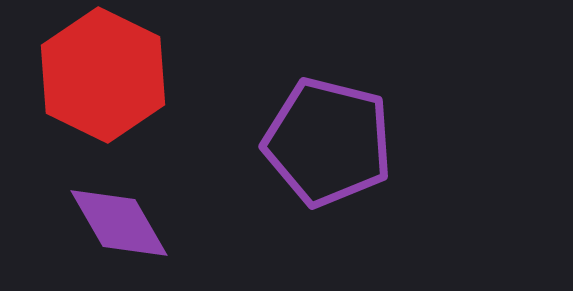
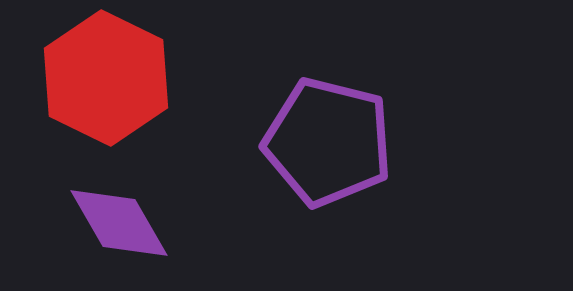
red hexagon: moved 3 px right, 3 px down
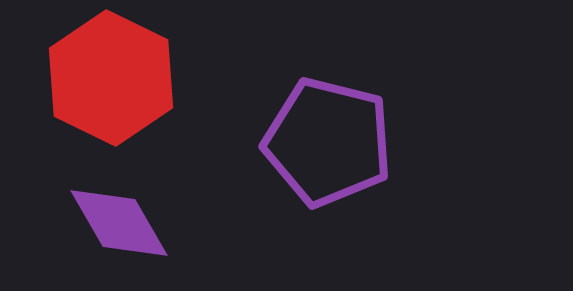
red hexagon: moved 5 px right
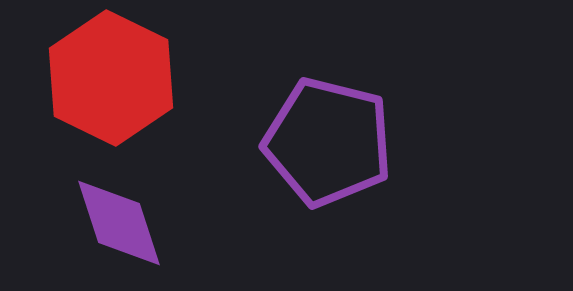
purple diamond: rotated 12 degrees clockwise
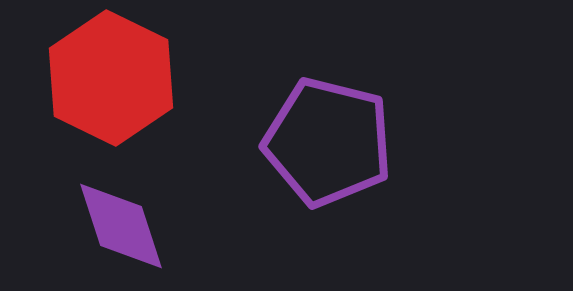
purple diamond: moved 2 px right, 3 px down
